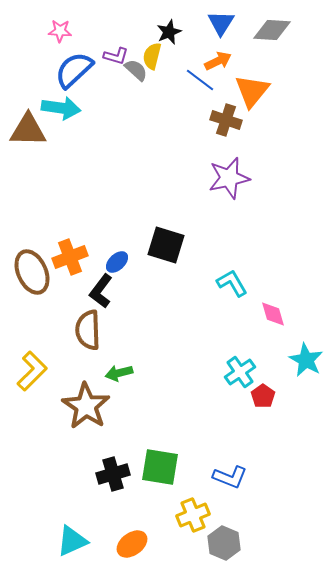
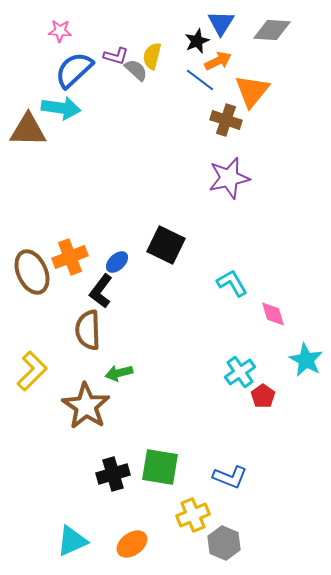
black star: moved 28 px right, 9 px down
black square: rotated 9 degrees clockwise
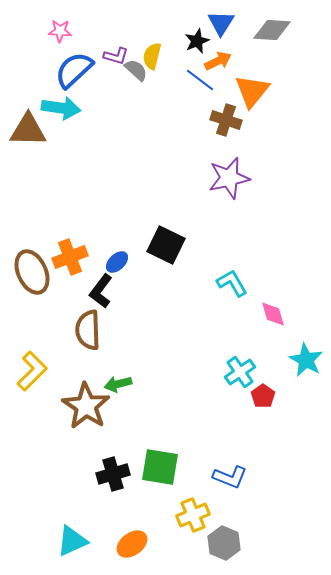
green arrow: moved 1 px left, 11 px down
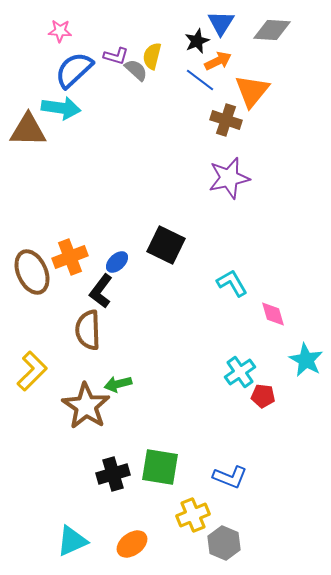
red pentagon: rotated 30 degrees counterclockwise
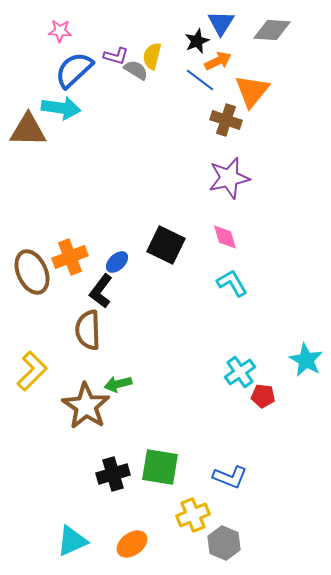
gray semicircle: rotated 10 degrees counterclockwise
pink diamond: moved 48 px left, 77 px up
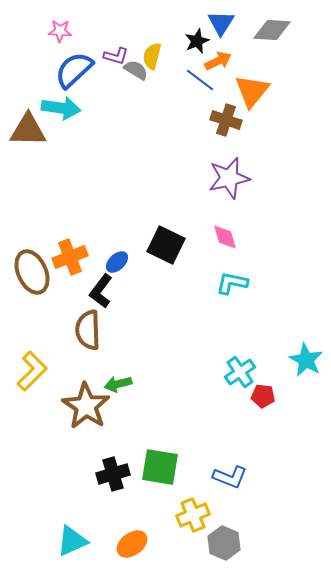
cyan L-shape: rotated 48 degrees counterclockwise
